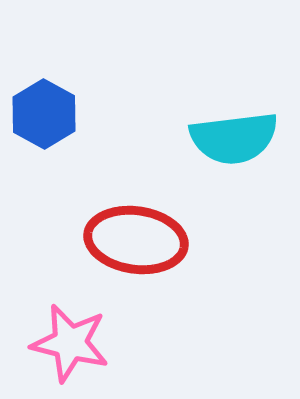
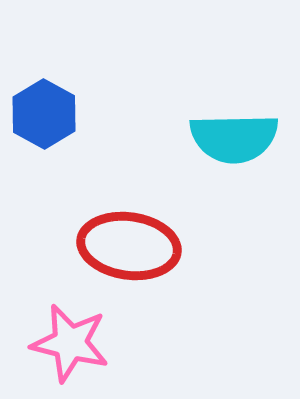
cyan semicircle: rotated 6 degrees clockwise
red ellipse: moved 7 px left, 6 px down
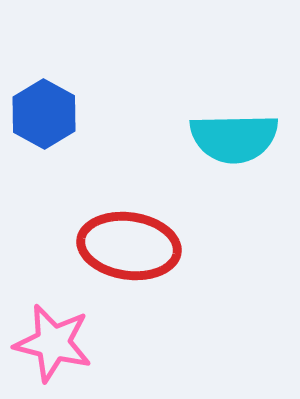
pink star: moved 17 px left
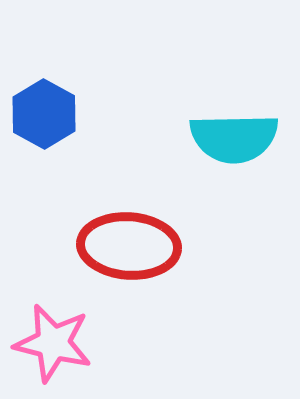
red ellipse: rotated 4 degrees counterclockwise
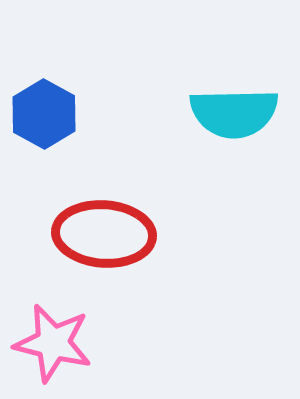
cyan semicircle: moved 25 px up
red ellipse: moved 25 px left, 12 px up
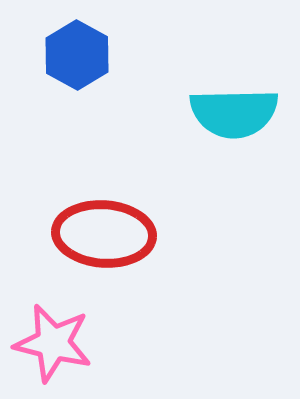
blue hexagon: moved 33 px right, 59 px up
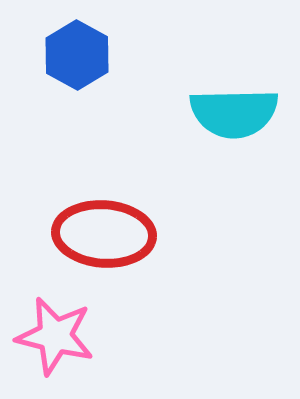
pink star: moved 2 px right, 7 px up
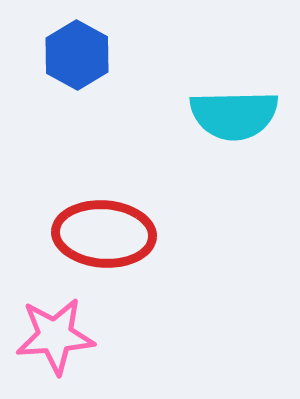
cyan semicircle: moved 2 px down
pink star: rotated 18 degrees counterclockwise
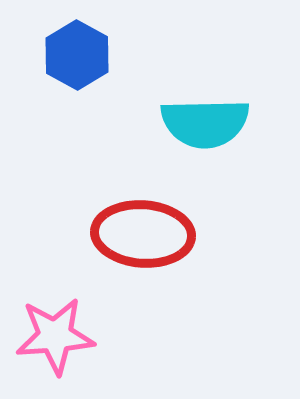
cyan semicircle: moved 29 px left, 8 px down
red ellipse: moved 39 px right
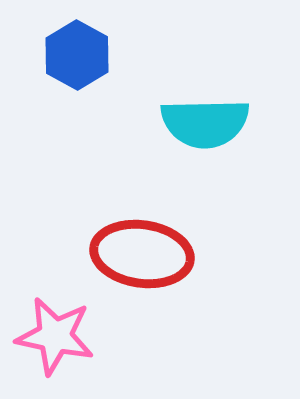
red ellipse: moved 1 px left, 20 px down; rotated 4 degrees clockwise
pink star: rotated 16 degrees clockwise
